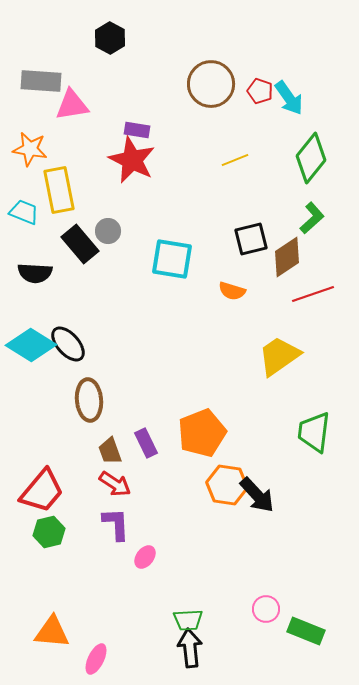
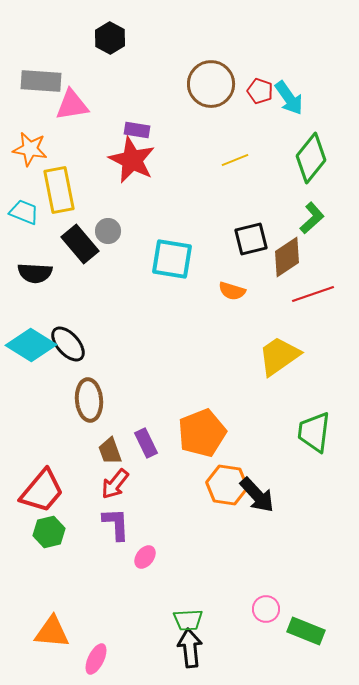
red arrow at (115, 484): rotated 96 degrees clockwise
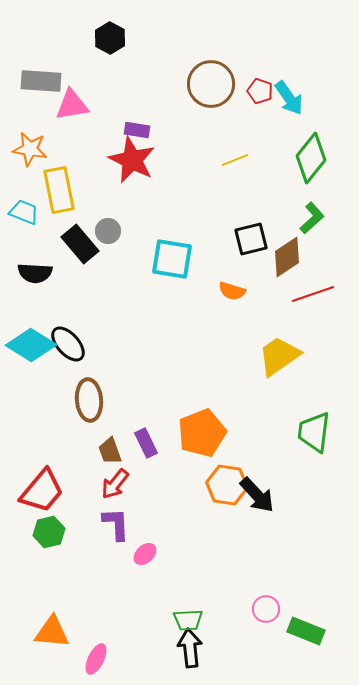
pink ellipse at (145, 557): moved 3 px up; rotated 10 degrees clockwise
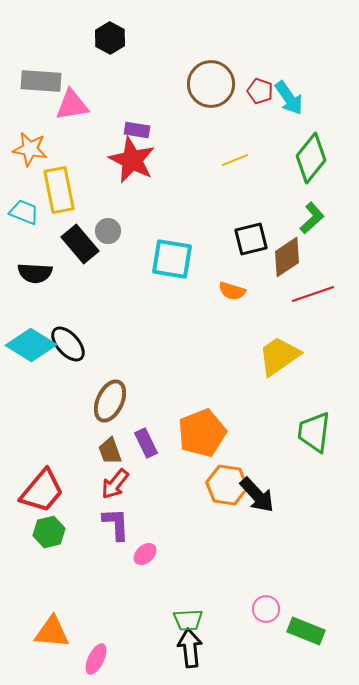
brown ellipse at (89, 400): moved 21 px right, 1 px down; rotated 30 degrees clockwise
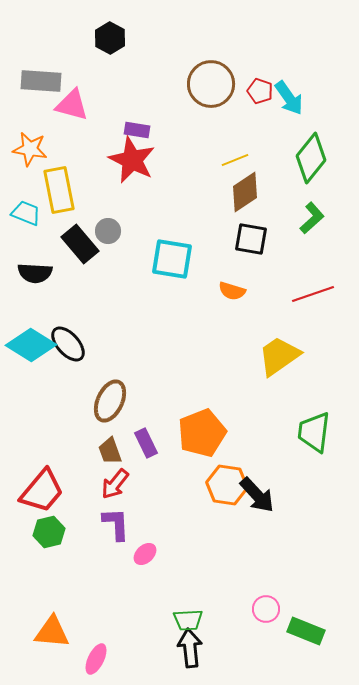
pink triangle at (72, 105): rotated 24 degrees clockwise
cyan trapezoid at (24, 212): moved 2 px right, 1 px down
black square at (251, 239): rotated 24 degrees clockwise
brown diamond at (287, 257): moved 42 px left, 65 px up
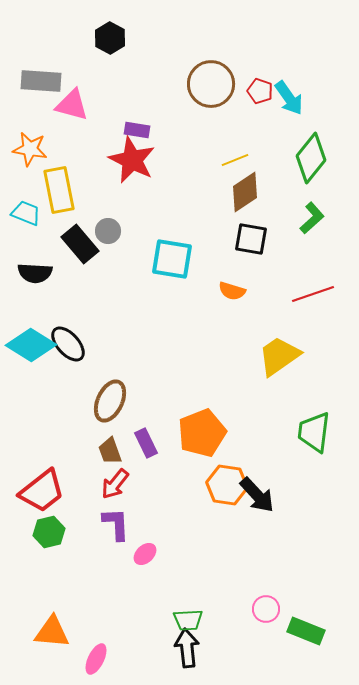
red trapezoid at (42, 491): rotated 12 degrees clockwise
black arrow at (190, 648): moved 3 px left
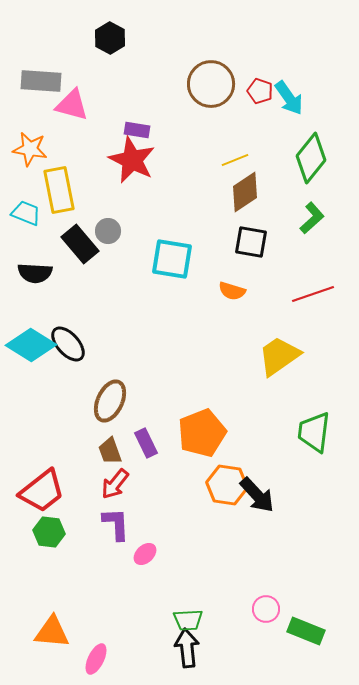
black square at (251, 239): moved 3 px down
green hexagon at (49, 532): rotated 20 degrees clockwise
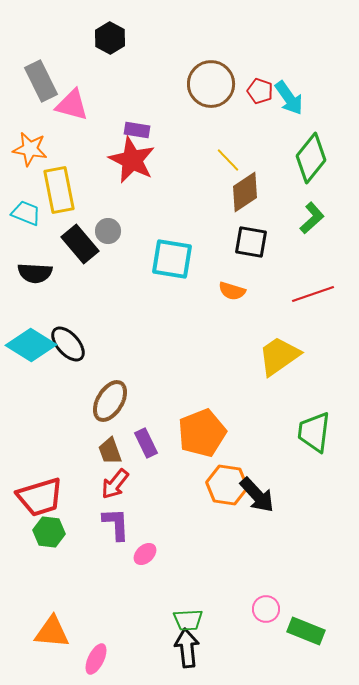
gray rectangle at (41, 81): rotated 60 degrees clockwise
yellow line at (235, 160): moved 7 px left; rotated 68 degrees clockwise
brown ellipse at (110, 401): rotated 6 degrees clockwise
red trapezoid at (42, 491): moved 2 px left, 6 px down; rotated 21 degrees clockwise
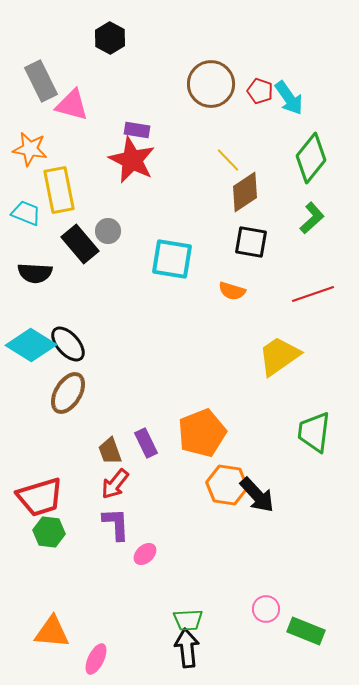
brown ellipse at (110, 401): moved 42 px left, 8 px up
